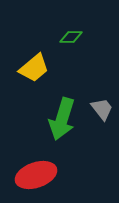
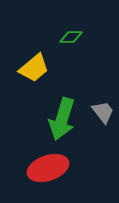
gray trapezoid: moved 1 px right, 3 px down
red ellipse: moved 12 px right, 7 px up
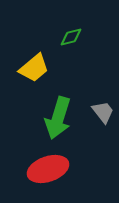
green diamond: rotated 15 degrees counterclockwise
green arrow: moved 4 px left, 1 px up
red ellipse: moved 1 px down
